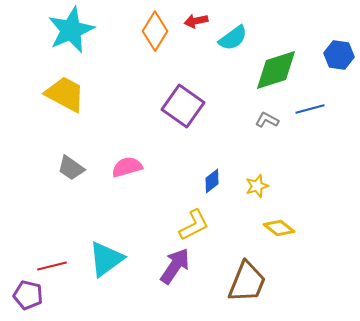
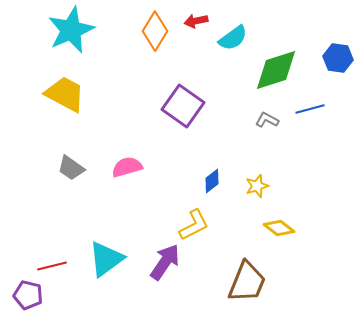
blue hexagon: moved 1 px left, 3 px down
purple arrow: moved 10 px left, 4 px up
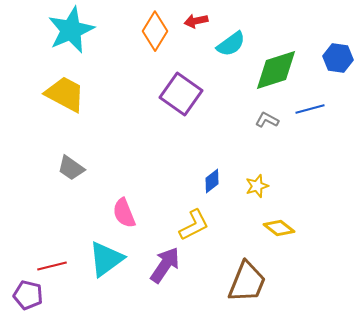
cyan semicircle: moved 2 px left, 6 px down
purple square: moved 2 px left, 12 px up
pink semicircle: moved 3 px left, 46 px down; rotated 96 degrees counterclockwise
purple arrow: moved 3 px down
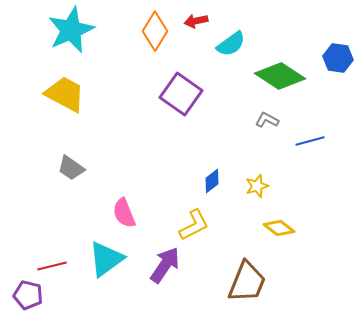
green diamond: moved 4 px right, 6 px down; rotated 51 degrees clockwise
blue line: moved 32 px down
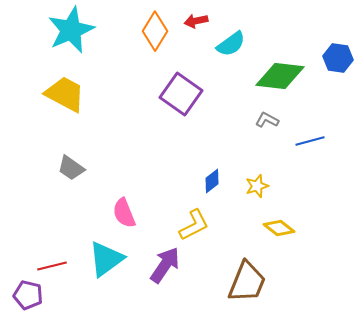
green diamond: rotated 27 degrees counterclockwise
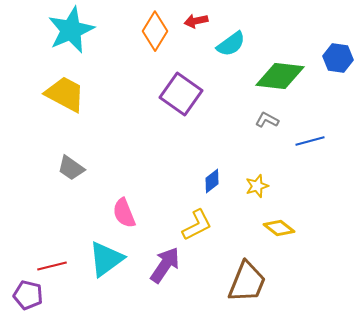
yellow L-shape: moved 3 px right
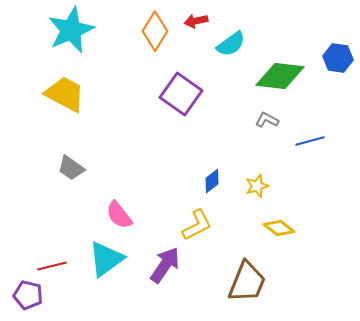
pink semicircle: moved 5 px left, 2 px down; rotated 16 degrees counterclockwise
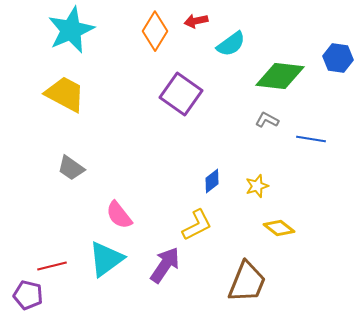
blue line: moved 1 px right, 2 px up; rotated 24 degrees clockwise
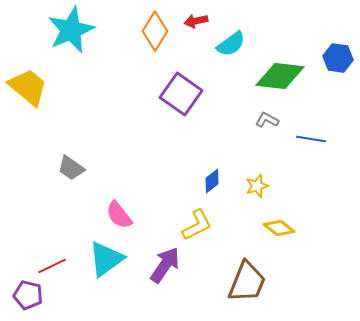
yellow trapezoid: moved 37 px left, 7 px up; rotated 12 degrees clockwise
red line: rotated 12 degrees counterclockwise
